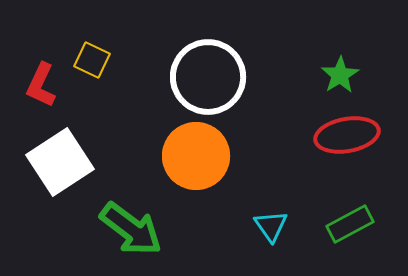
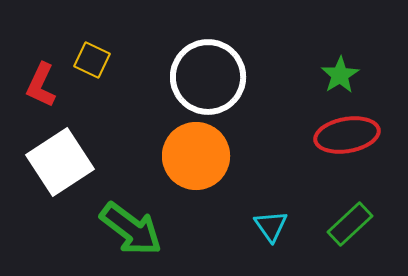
green rectangle: rotated 15 degrees counterclockwise
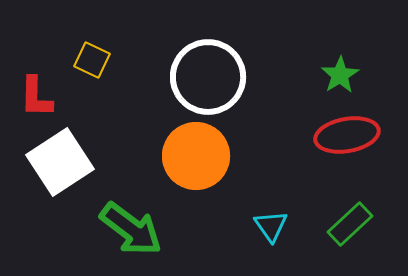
red L-shape: moved 5 px left, 12 px down; rotated 24 degrees counterclockwise
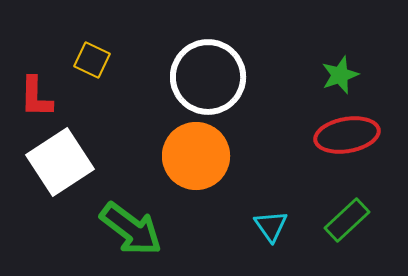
green star: rotated 12 degrees clockwise
green rectangle: moved 3 px left, 4 px up
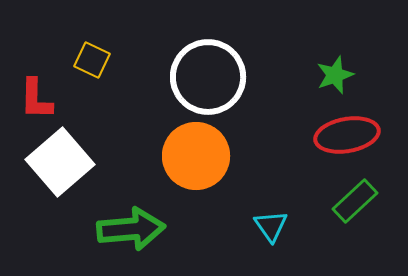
green star: moved 5 px left
red L-shape: moved 2 px down
white square: rotated 8 degrees counterclockwise
green rectangle: moved 8 px right, 19 px up
green arrow: rotated 42 degrees counterclockwise
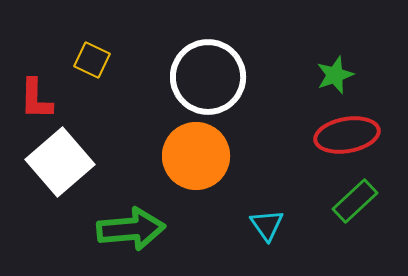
cyan triangle: moved 4 px left, 1 px up
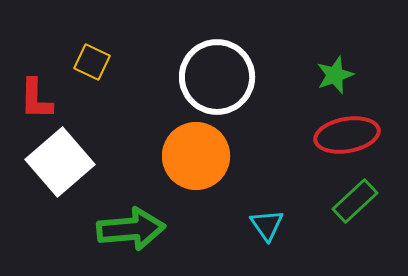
yellow square: moved 2 px down
white circle: moved 9 px right
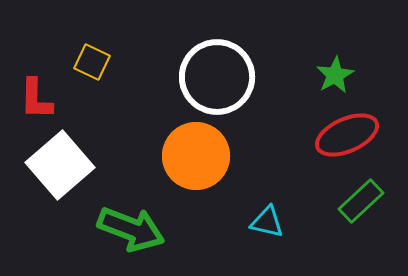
green star: rotated 9 degrees counterclockwise
red ellipse: rotated 14 degrees counterclockwise
white square: moved 3 px down
green rectangle: moved 6 px right
cyan triangle: moved 3 px up; rotated 42 degrees counterclockwise
green arrow: rotated 26 degrees clockwise
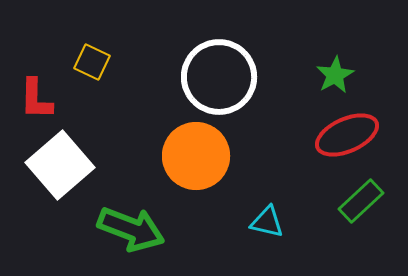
white circle: moved 2 px right
